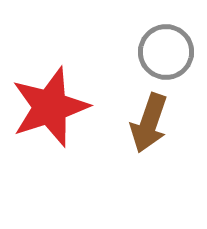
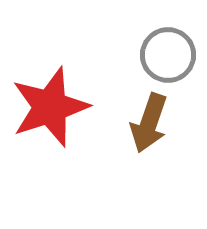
gray circle: moved 2 px right, 3 px down
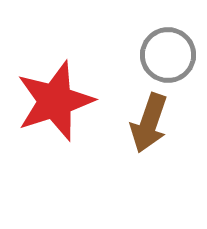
red star: moved 5 px right, 6 px up
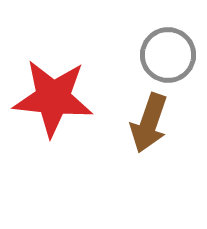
red star: moved 2 px left, 3 px up; rotated 24 degrees clockwise
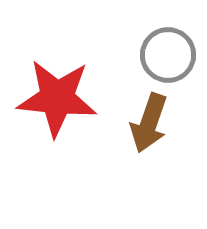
red star: moved 4 px right
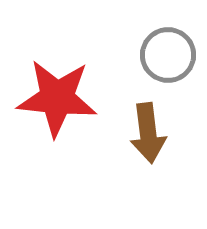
brown arrow: moved 1 px left, 10 px down; rotated 26 degrees counterclockwise
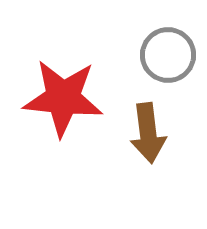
red star: moved 6 px right
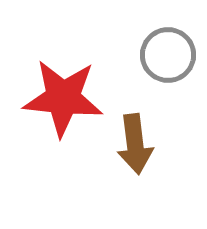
brown arrow: moved 13 px left, 11 px down
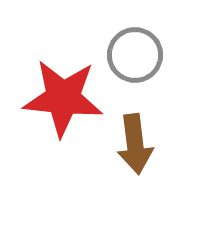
gray circle: moved 33 px left
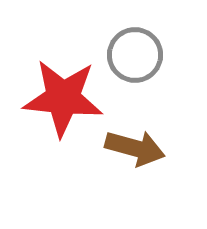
brown arrow: moved 4 px down; rotated 68 degrees counterclockwise
